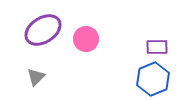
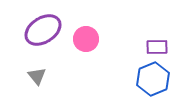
gray triangle: moved 1 px right, 1 px up; rotated 24 degrees counterclockwise
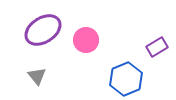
pink circle: moved 1 px down
purple rectangle: rotated 30 degrees counterclockwise
blue hexagon: moved 27 px left
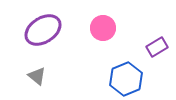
pink circle: moved 17 px right, 12 px up
gray triangle: rotated 12 degrees counterclockwise
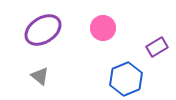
gray triangle: moved 3 px right
